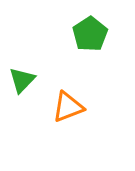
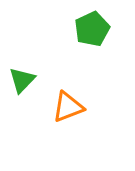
green pentagon: moved 2 px right, 5 px up; rotated 8 degrees clockwise
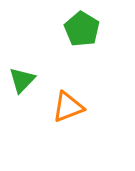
green pentagon: moved 10 px left; rotated 16 degrees counterclockwise
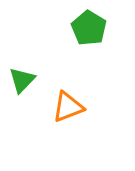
green pentagon: moved 7 px right, 1 px up
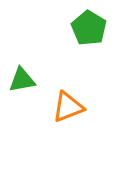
green triangle: rotated 36 degrees clockwise
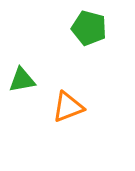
green pentagon: rotated 16 degrees counterclockwise
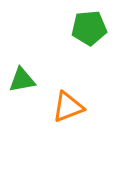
green pentagon: rotated 20 degrees counterclockwise
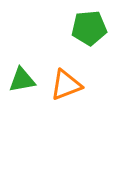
orange triangle: moved 2 px left, 22 px up
